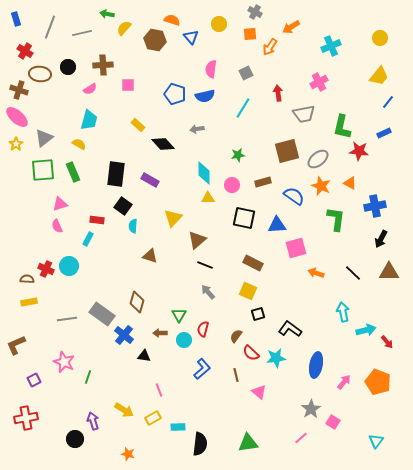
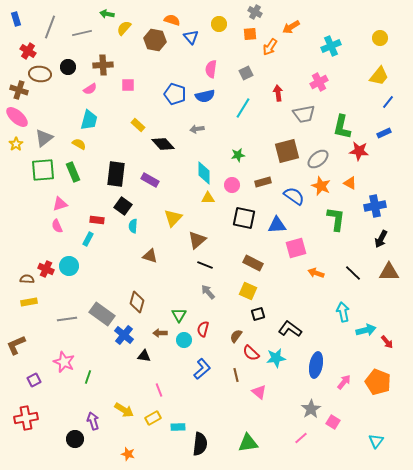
red cross at (25, 51): moved 3 px right
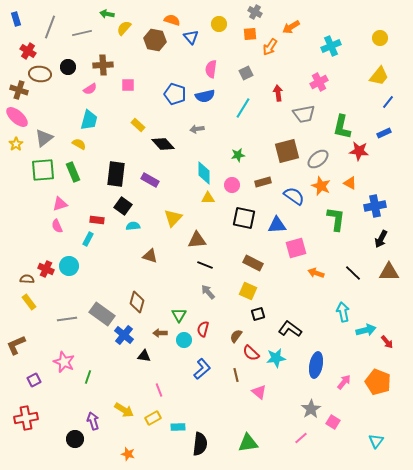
cyan semicircle at (133, 226): rotated 80 degrees clockwise
brown triangle at (197, 240): rotated 36 degrees clockwise
yellow rectangle at (29, 302): rotated 63 degrees clockwise
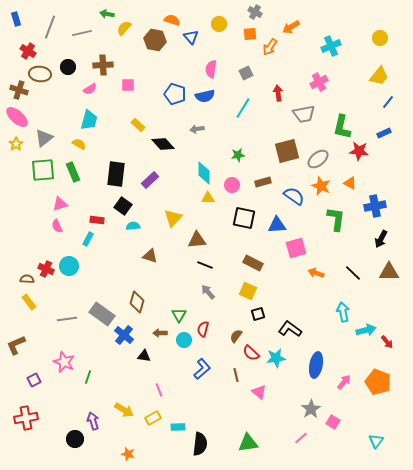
purple rectangle at (150, 180): rotated 72 degrees counterclockwise
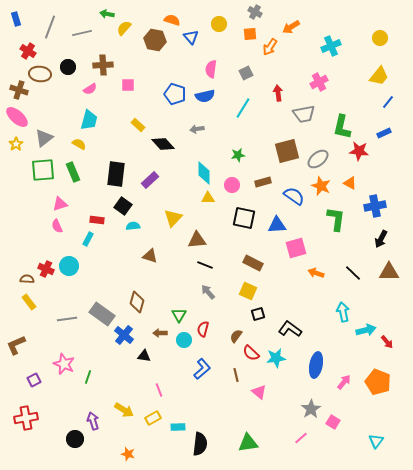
pink star at (64, 362): moved 2 px down
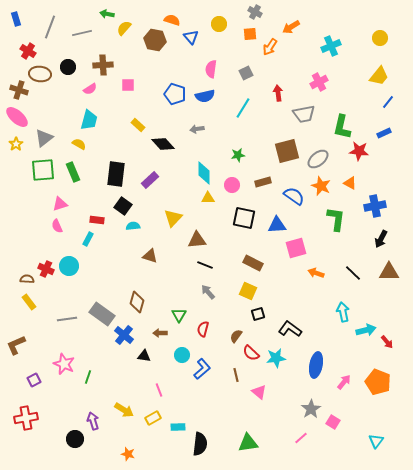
cyan circle at (184, 340): moved 2 px left, 15 px down
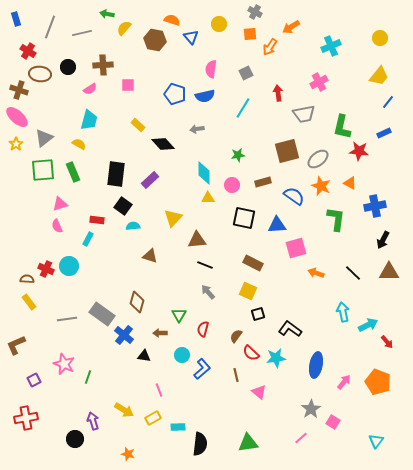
black arrow at (381, 239): moved 2 px right, 1 px down
cyan arrow at (366, 330): moved 2 px right, 5 px up; rotated 12 degrees counterclockwise
